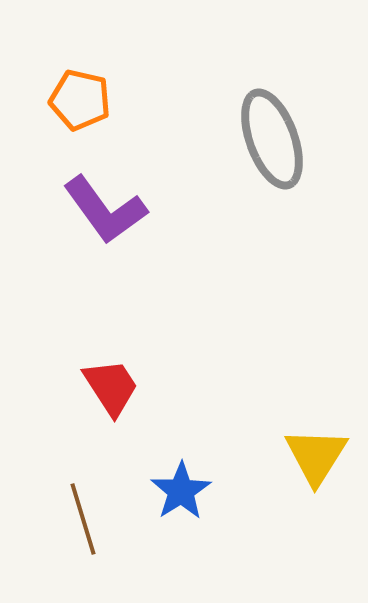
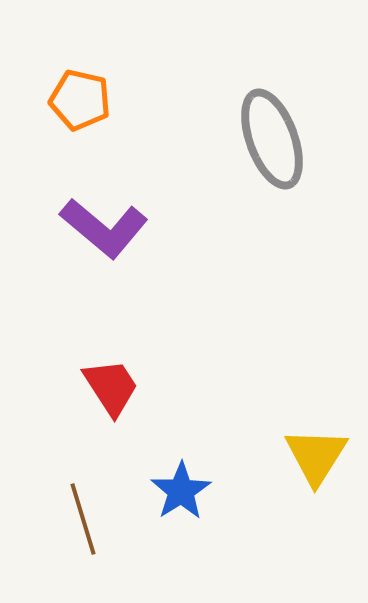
purple L-shape: moved 1 px left, 18 px down; rotated 14 degrees counterclockwise
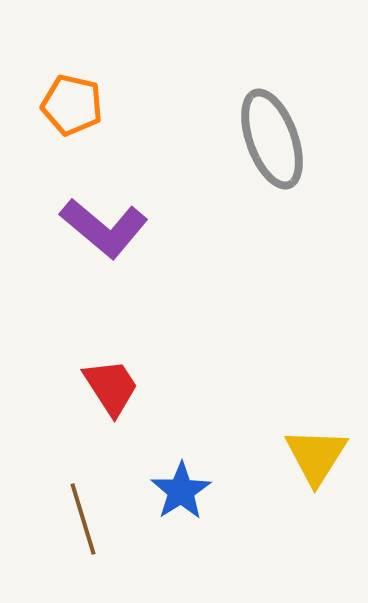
orange pentagon: moved 8 px left, 5 px down
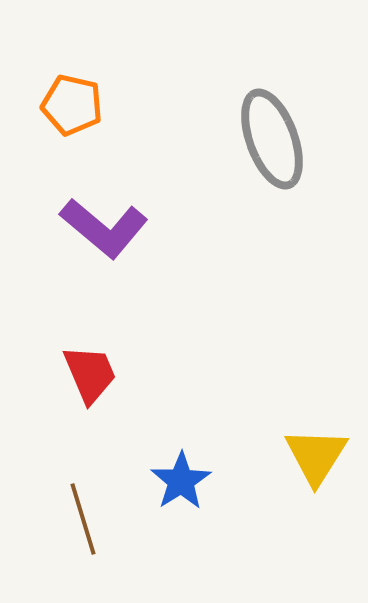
red trapezoid: moved 21 px left, 13 px up; rotated 10 degrees clockwise
blue star: moved 10 px up
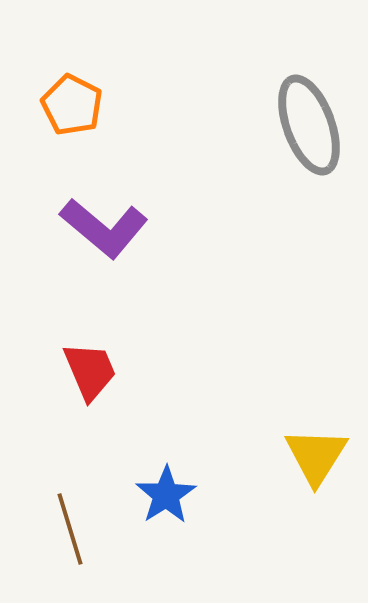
orange pentagon: rotated 14 degrees clockwise
gray ellipse: moved 37 px right, 14 px up
red trapezoid: moved 3 px up
blue star: moved 15 px left, 14 px down
brown line: moved 13 px left, 10 px down
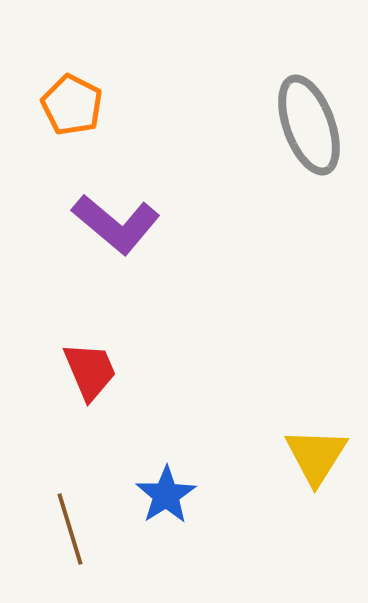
purple L-shape: moved 12 px right, 4 px up
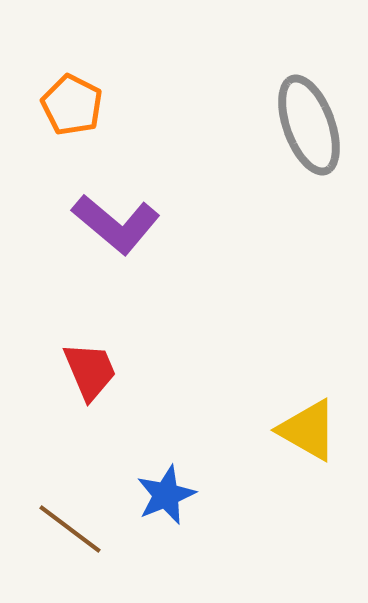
yellow triangle: moved 8 px left, 26 px up; rotated 32 degrees counterclockwise
blue star: rotated 10 degrees clockwise
brown line: rotated 36 degrees counterclockwise
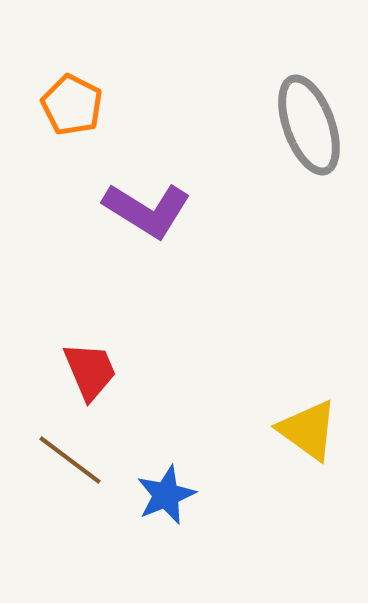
purple L-shape: moved 31 px right, 14 px up; rotated 8 degrees counterclockwise
yellow triangle: rotated 6 degrees clockwise
brown line: moved 69 px up
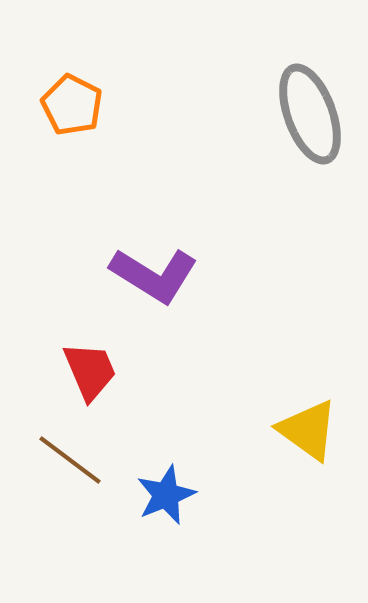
gray ellipse: moved 1 px right, 11 px up
purple L-shape: moved 7 px right, 65 px down
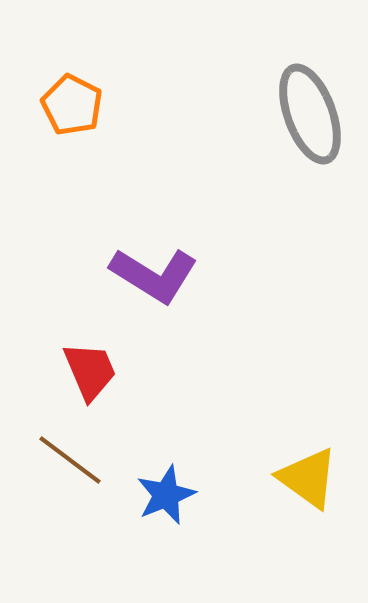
yellow triangle: moved 48 px down
